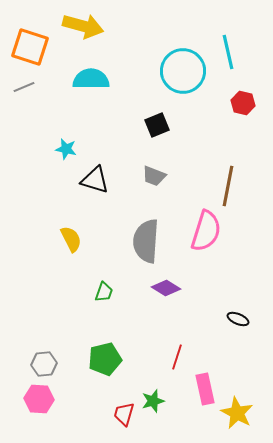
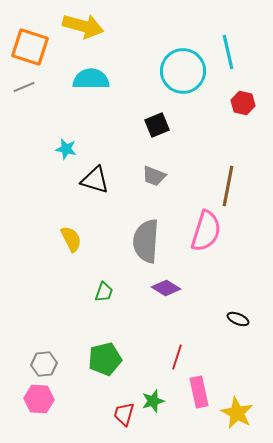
pink rectangle: moved 6 px left, 3 px down
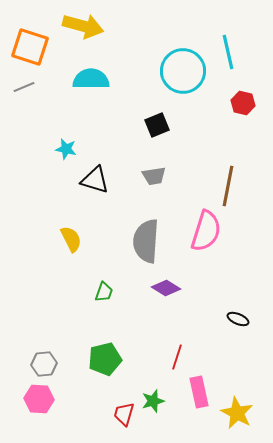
gray trapezoid: rotated 30 degrees counterclockwise
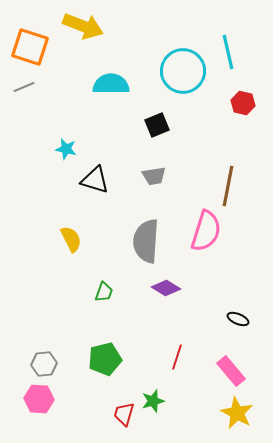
yellow arrow: rotated 6 degrees clockwise
cyan semicircle: moved 20 px right, 5 px down
pink rectangle: moved 32 px right, 21 px up; rotated 28 degrees counterclockwise
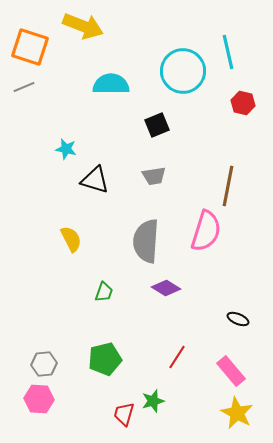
red line: rotated 15 degrees clockwise
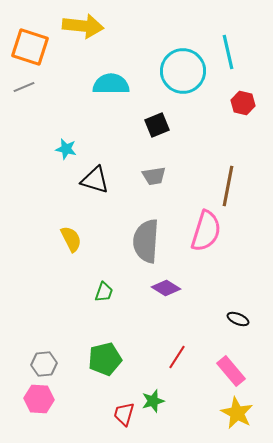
yellow arrow: rotated 15 degrees counterclockwise
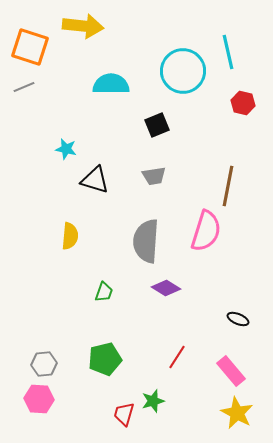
yellow semicircle: moved 1 px left, 3 px up; rotated 32 degrees clockwise
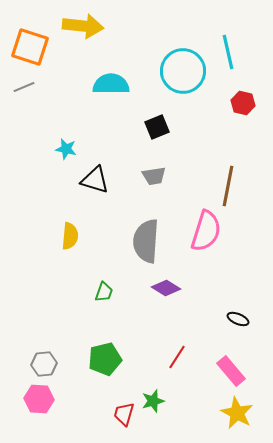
black square: moved 2 px down
